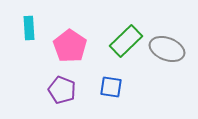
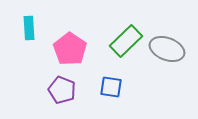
pink pentagon: moved 3 px down
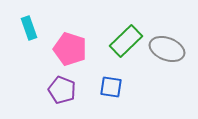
cyan rectangle: rotated 15 degrees counterclockwise
pink pentagon: rotated 16 degrees counterclockwise
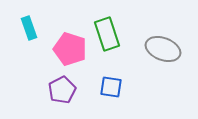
green rectangle: moved 19 px left, 7 px up; rotated 64 degrees counterclockwise
gray ellipse: moved 4 px left
purple pentagon: rotated 24 degrees clockwise
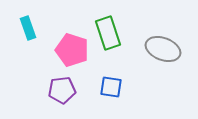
cyan rectangle: moved 1 px left
green rectangle: moved 1 px right, 1 px up
pink pentagon: moved 2 px right, 1 px down
purple pentagon: rotated 20 degrees clockwise
